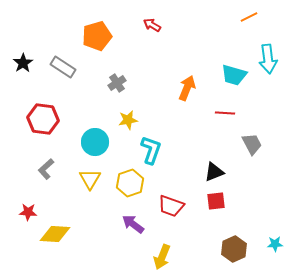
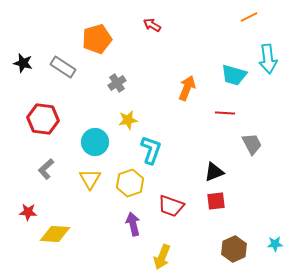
orange pentagon: moved 3 px down
black star: rotated 24 degrees counterclockwise
purple arrow: rotated 40 degrees clockwise
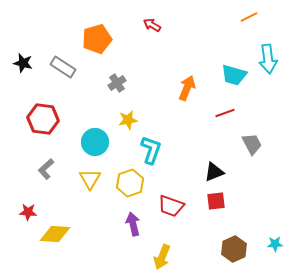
red line: rotated 24 degrees counterclockwise
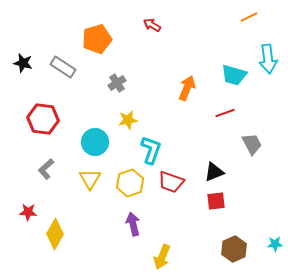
red trapezoid: moved 24 px up
yellow diamond: rotated 64 degrees counterclockwise
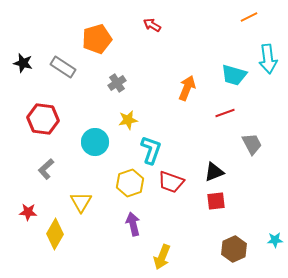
yellow triangle: moved 9 px left, 23 px down
cyan star: moved 4 px up
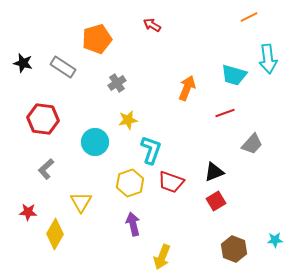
gray trapezoid: rotated 70 degrees clockwise
red square: rotated 24 degrees counterclockwise
brown hexagon: rotated 15 degrees counterclockwise
